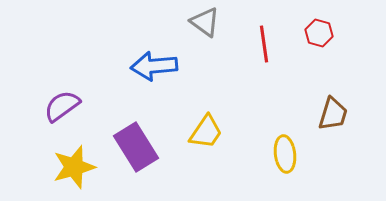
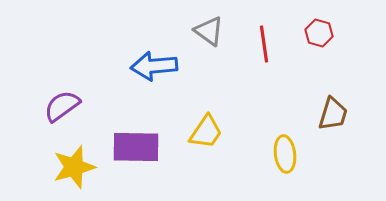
gray triangle: moved 4 px right, 9 px down
purple rectangle: rotated 57 degrees counterclockwise
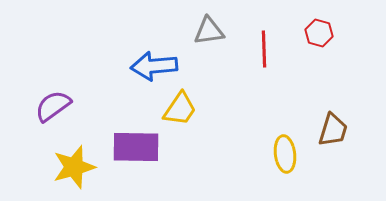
gray triangle: rotated 44 degrees counterclockwise
red line: moved 5 px down; rotated 6 degrees clockwise
purple semicircle: moved 9 px left
brown trapezoid: moved 16 px down
yellow trapezoid: moved 26 px left, 23 px up
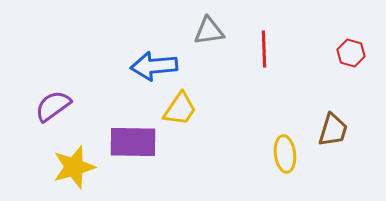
red hexagon: moved 32 px right, 20 px down
purple rectangle: moved 3 px left, 5 px up
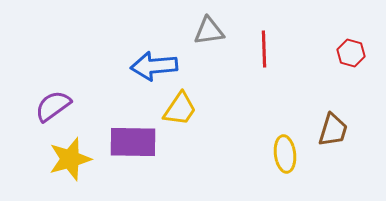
yellow star: moved 4 px left, 8 px up
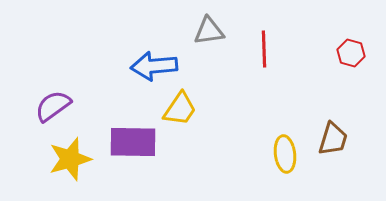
brown trapezoid: moved 9 px down
